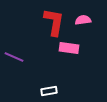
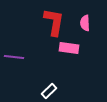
pink semicircle: moved 2 px right, 3 px down; rotated 84 degrees counterclockwise
purple line: rotated 18 degrees counterclockwise
white rectangle: rotated 35 degrees counterclockwise
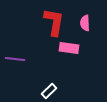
purple line: moved 1 px right, 2 px down
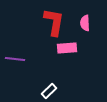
pink rectangle: moved 2 px left; rotated 12 degrees counterclockwise
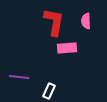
pink semicircle: moved 1 px right, 2 px up
purple line: moved 4 px right, 18 px down
white rectangle: rotated 21 degrees counterclockwise
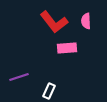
red L-shape: rotated 132 degrees clockwise
purple line: rotated 24 degrees counterclockwise
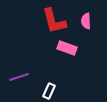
red L-shape: moved 1 px up; rotated 24 degrees clockwise
pink rectangle: rotated 24 degrees clockwise
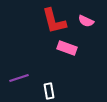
pink semicircle: rotated 63 degrees counterclockwise
purple line: moved 1 px down
white rectangle: rotated 35 degrees counterclockwise
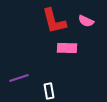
pink rectangle: rotated 18 degrees counterclockwise
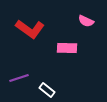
red L-shape: moved 24 px left, 8 px down; rotated 40 degrees counterclockwise
white rectangle: moved 2 px left, 1 px up; rotated 42 degrees counterclockwise
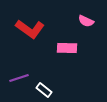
white rectangle: moved 3 px left
